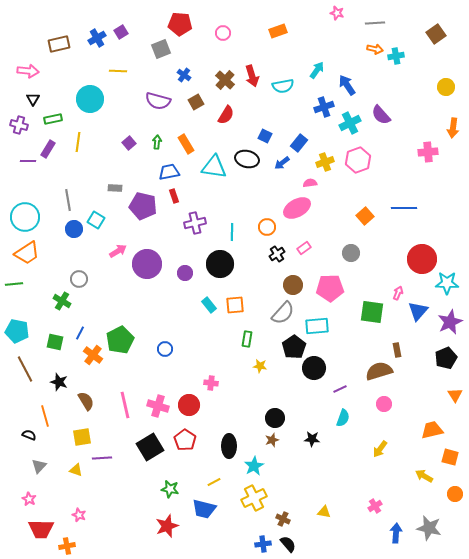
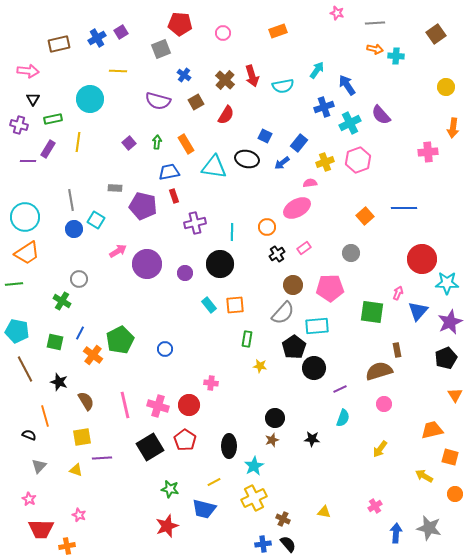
cyan cross at (396, 56): rotated 14 degrees clockwise
gray line at (68, 200): moved 3 px right
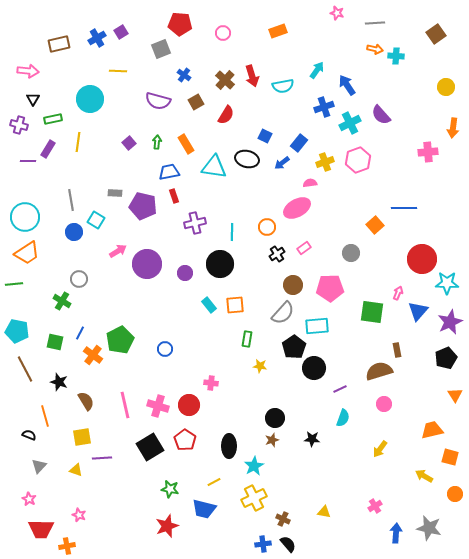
gray rectangle at (115, 188): moved 5 px down
orange square at (365, 216): moved 10 px right, 9 px down
blue circle at (74, 229): moved 3 px down
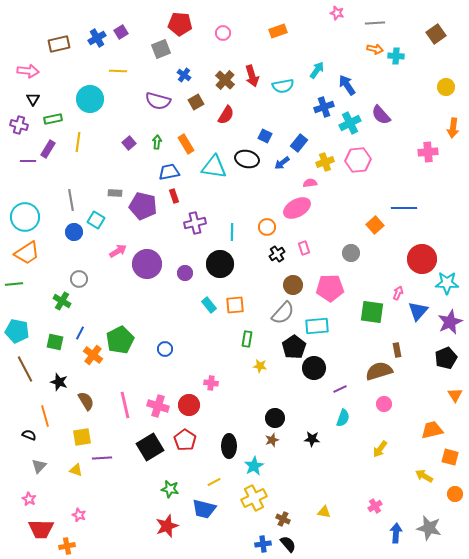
pink hexagon at (358, 160): rotated 15 degrees clockwise
pink rectangle at (304, 248): rotated 72 degrees counterclockwise
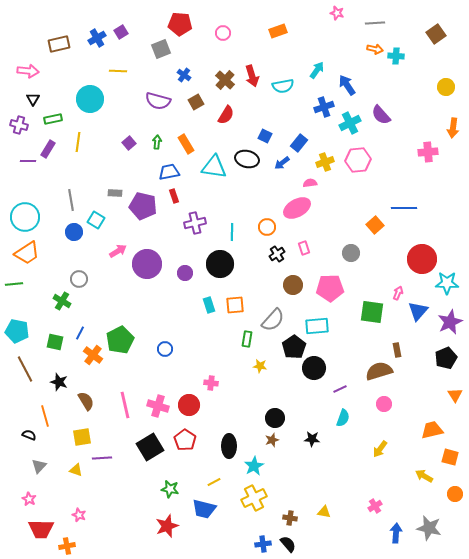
cyan rectangle at (209, 305): rotated 21 degrees clockwise
gray semicircle at (283, 313): moved 10 px left, 7 px down
brown cross at (283, 519): moved 7 px right, 1 px up; rotated 16 degrees counterclockwise
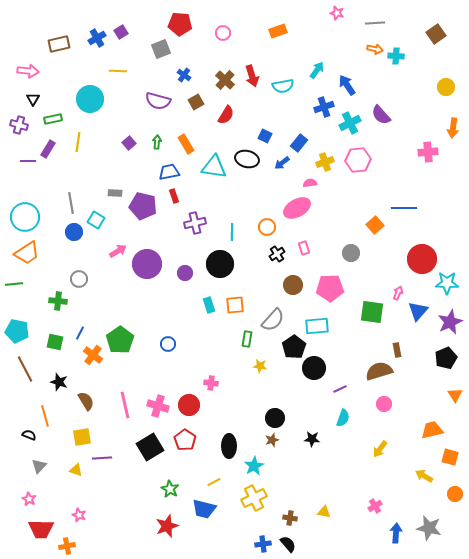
gray line at (71, 200): moved 3 px down
green cross at (62, 301): moved 4 px left; rotated 24 degrees counterclockwise
green pentagon at (120, 340): rotated 8 degrees counterclockwise
blue circle at (165, 349): moved 3 px right, 5 px up
green star at (170, 489): rotated 18 degrees clockwise
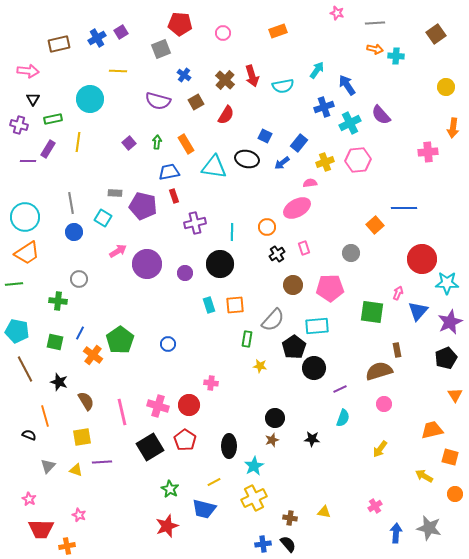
cyan square at (96, 220): moved 7 px right, 2 px up
pink line at (125, 405): moved 3 px left, 7 px down
purple line at (102, 458): moved 4 px down
gray triangle at (39, 466): moved 9 px right
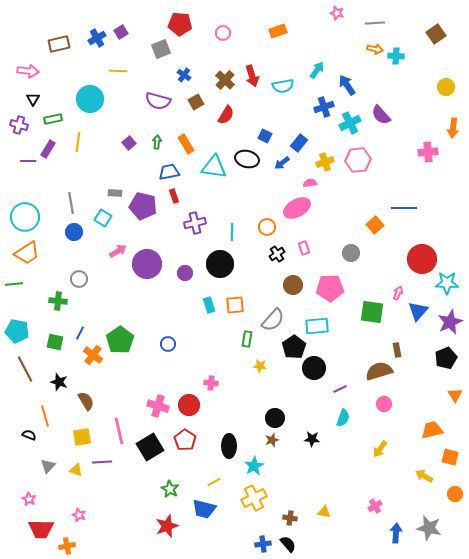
pink line at (122, 412): moved 3 px left, 19 px down
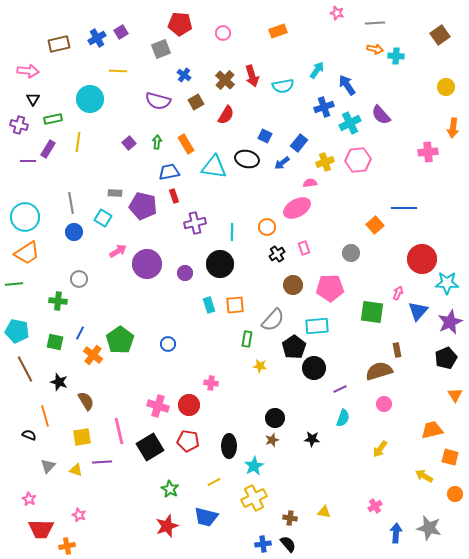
brown square at (436, 34): moved 4 px right, 1 px down
red pentagon at (185, 440): moved 3 px right, 1 px down; rotated 25 degrees counterclockwise
blue trapezoid at (204, 509): moved 2 px right, 8 px down
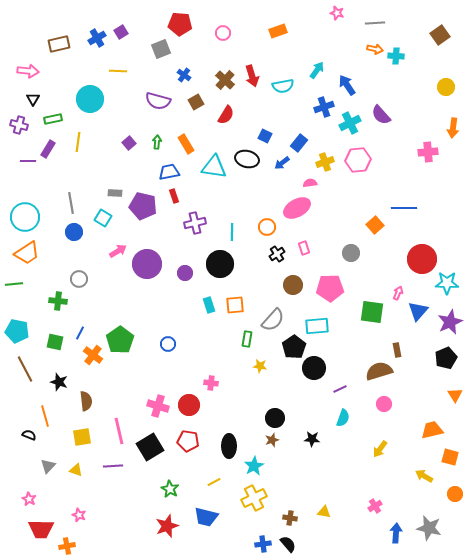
brown semicircle at (86, 401): rotated 24 degrees clockwise
purple line at (102, 462): moved 11 px right, 4 px down
